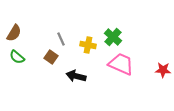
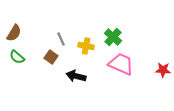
yellow cross: moved 2 px left, 1 px down
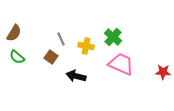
red star: moved 2 px down
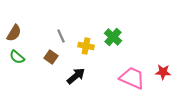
gray line: moved 3 px up
pink trapezoid: moved 11 px right, 14 px down
black arrow: rotated 126 degrees clockwise
